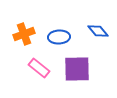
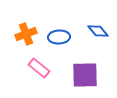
orange cross: moved 2 px right
purple square: moved 8 px right, 6 px down
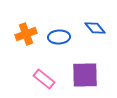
blue diamond: moved 3 px left, 3 px up
pink rectangle: moved 5 px right, 11 px down
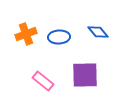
blue diamond: moved 3 px right, 4 px down
pink rectangle: moved 1 px left, 2 px down
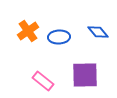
orange cross: moved 2 px right, 3 px up; rotated 15 degrees counterclockwise
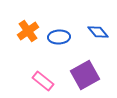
purple square: rotated 28 degrees counterclockwise
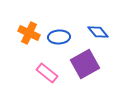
orange cross: moved 1 px right, 2 px down; rotated 30 degrees counterclockwise
purple square: moved 11 px up
pink rectangle: moved 4 px right, 8 px up
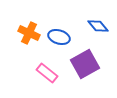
blue diamond: moved 6 px up
blue ellipse: rotated 20 degrees clockwise
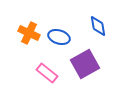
blue diamond: rotated 30 degrees clockwise
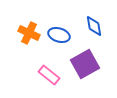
blue diamond: moved 4 px left
blue ellipse: moved 2 px up
pink rectangle: moved 2 px right, 2 px down
